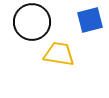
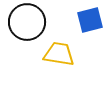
black circle: moved 5 px left
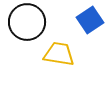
blue square: rotated 20 degrees counterclockwise
